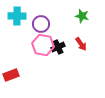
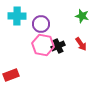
black cross: moved 1 px up
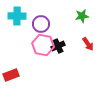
green star: rotated 24 degrees counterclockwise
red arrow: moved 7 px right
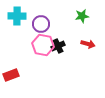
red arrow: rotated 40 degrees counterclockwise
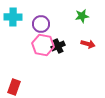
cyan cross: moved 4 px left, 1 px down
red rectangle: moved 3 px right, 12 px down; rotated 49 degrees counterclockwise
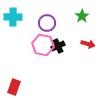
green star: rotated 24 degrees counterclockwise
purple circle: moved 6 px right, 1 px up
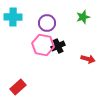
green star: moved 1 px right, 1 px down; rotated 16 degrees clockwise
red arrow: moved 15 px down
red rectangle: moved 4 px right; rotated 28 degrees clockwise
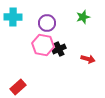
black cross: moved 1 px right, 3 px down
